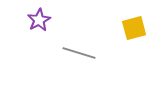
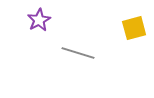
gray line: moved 1 px left
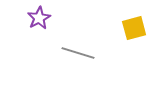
purple star: moved 2 px up
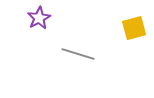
gray line: moved 1 px down
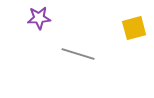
purple star: rotated 25 degrees clockwise
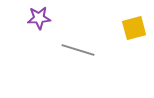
gray line: moved 4 px up
